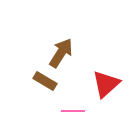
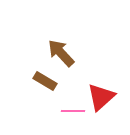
brown arrow: rotated 76 degrees counterclockwise
red triangle: moved 5 px left, 13 px down
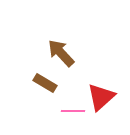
brown rectangle: moved 2 px down
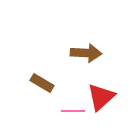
brown arrow: moved 25 px right; rotated 136 degrees clockwise
brown rectangle: moved 3 px left
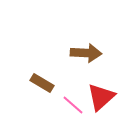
pink line: moved 6 px up; rotated 40 degrees clockwise
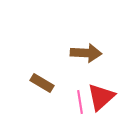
pink line: moved 7 px right, 3 px up; rotated 40 degrees clockwise
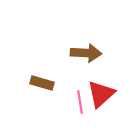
brown rectangle: rotated 15 degrees counterclockwise
red triangle: moved 3 px up
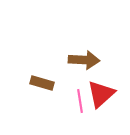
brown arrow: moved 2 px left, 7 px down
pink line: moved 1 px up
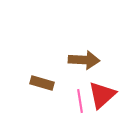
red triangle: moved 1 px right, 1 px down
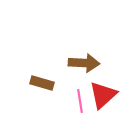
brown arrow: moved 3 px down
red triangle: moved 1 px right
